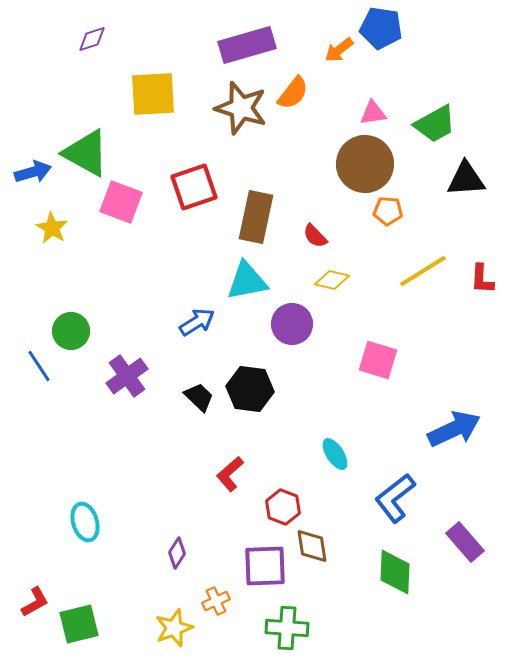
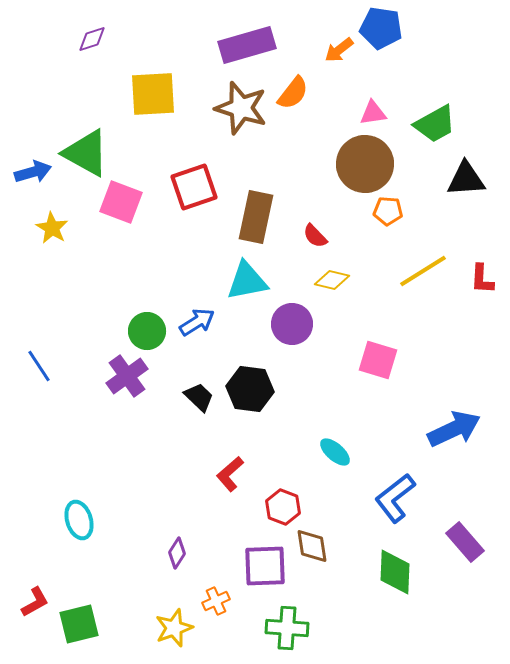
green circle at (71, 331): moved 76 px right
cyan ellipse at (335, 454): moved 2 px up; rotated 16 degrees counterclockwise
cyan ellipse at (85, 522): moved 6 px left, 2 px up
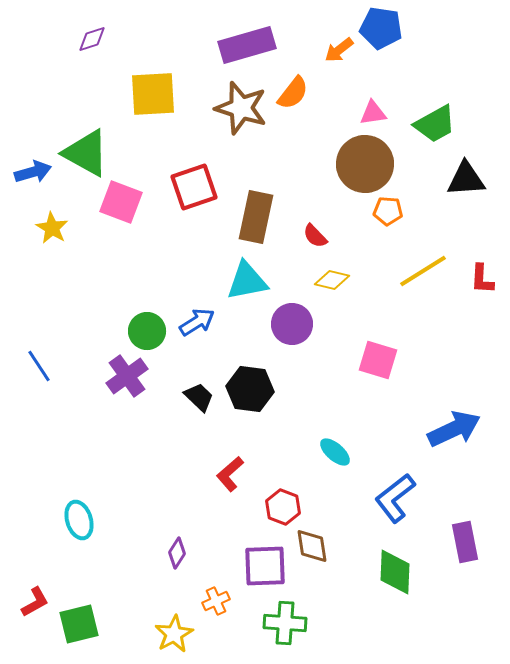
purple rectangle at (465, 542): rotated 30 degrees clockwise
yellow star at (174, 628): moved 6 px down; rotated 9 degrees counterclockwise
green cross at (287, 628): moved 2 px left, 5 px up
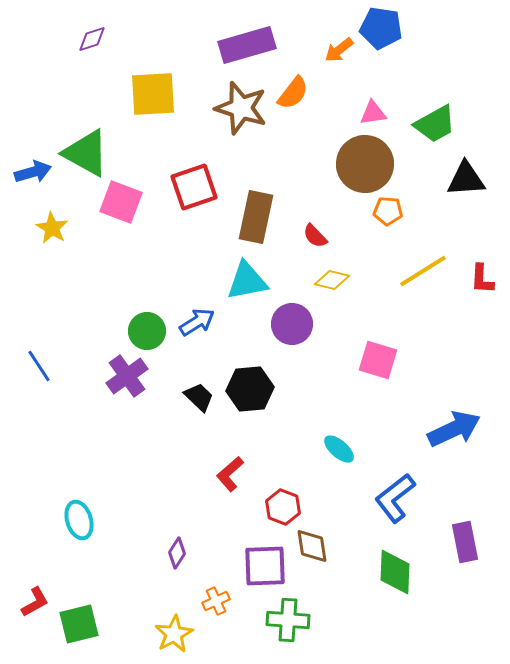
black hexagon at (250, 389): rotated 12 degrees counterclockwise
cyan ellipse at (335, 452): moved 4 px right, 3 px up
green cross at (285, 623): moved 3 px right, 3 px up
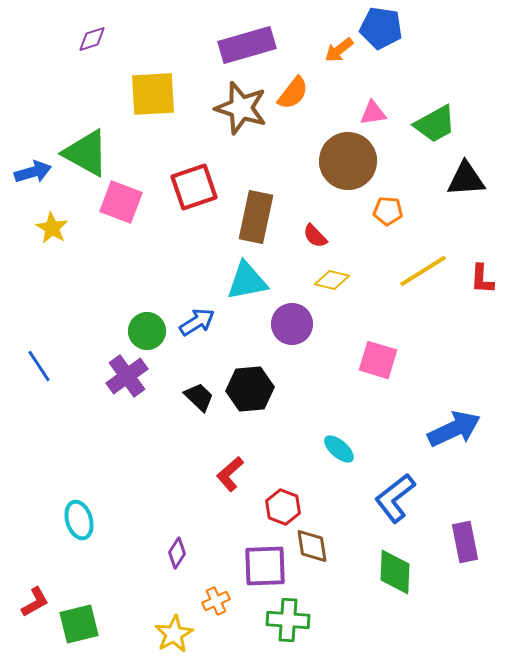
brown circle at (365, 164): moved 17 px left, 3 px up
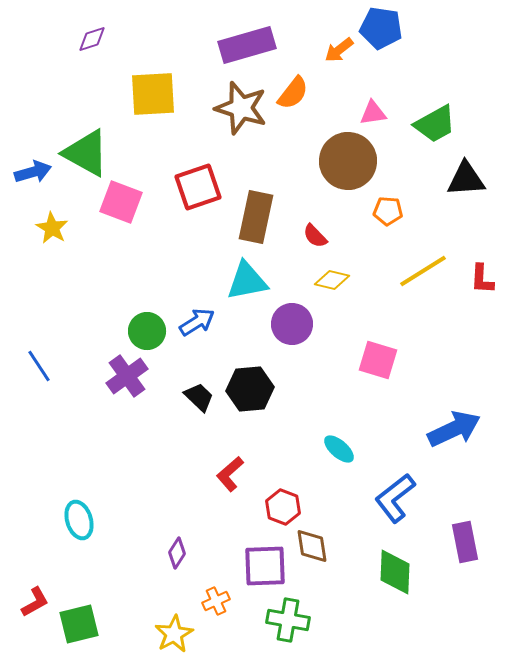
red square at (194, 187): moved 4 px right
green cross at (288, 620): rotated 6 degrees clockwise
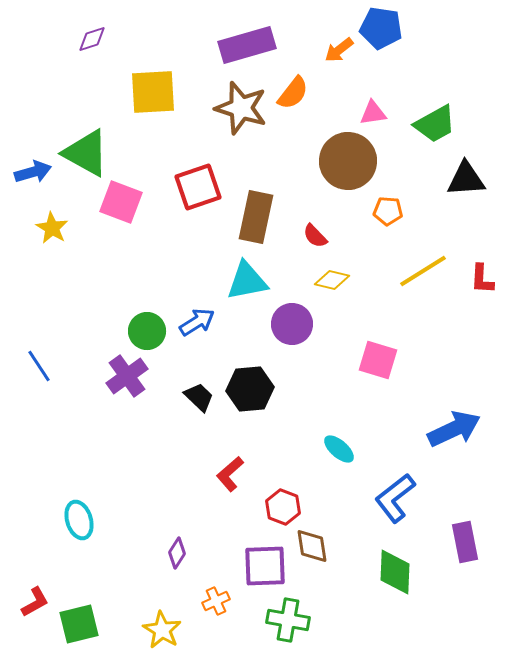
yellow square at (153, 94): moved 2 px up
yellow star at (174, 634): moved 12 px left, 4 px up; rotated 12 degrees counterclockwise
